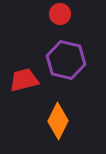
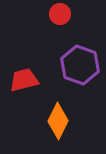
purple hexagon: moved 14 px right, 5 px down; rotated 6 degrees clockwise
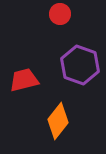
orange diamond: rotated 12 degrees clockwise
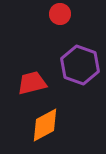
red trapezoid: moved 8 px right, 3 px down
orange diamond: moved 13 px left, 4 px down; rotated 24 degrees clockwise
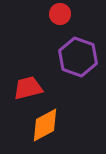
purple hexagon: moved 2 px left, 8 px up
red trapezoid: moved 4 px left, 5 px down
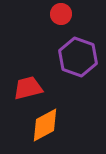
red circle: moved 1 px right
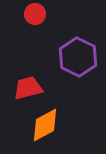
red circle: moved 26 px left
purple hexagon: rotated 6 degrees clockwise
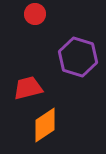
purple hexagon: rotated 9 degrees counterclockwise
orange diamond: rotated 6 degrees counterclockwise
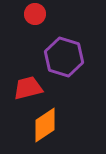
purple hexagon: moved 14 px left
